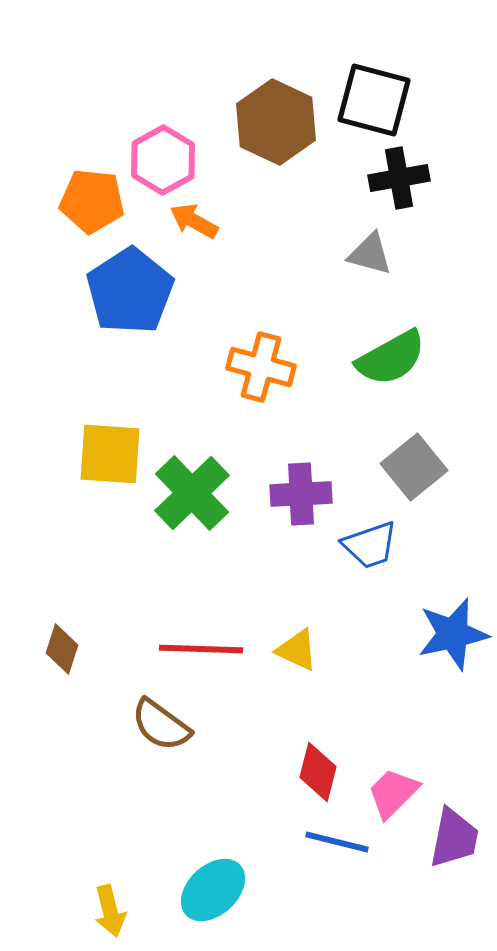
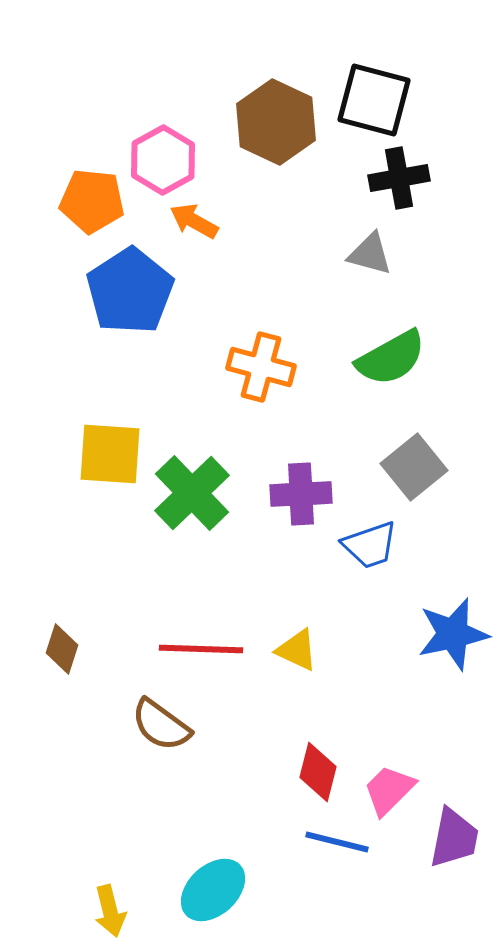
pink trapezoid: moved 4 px left, 3 px up
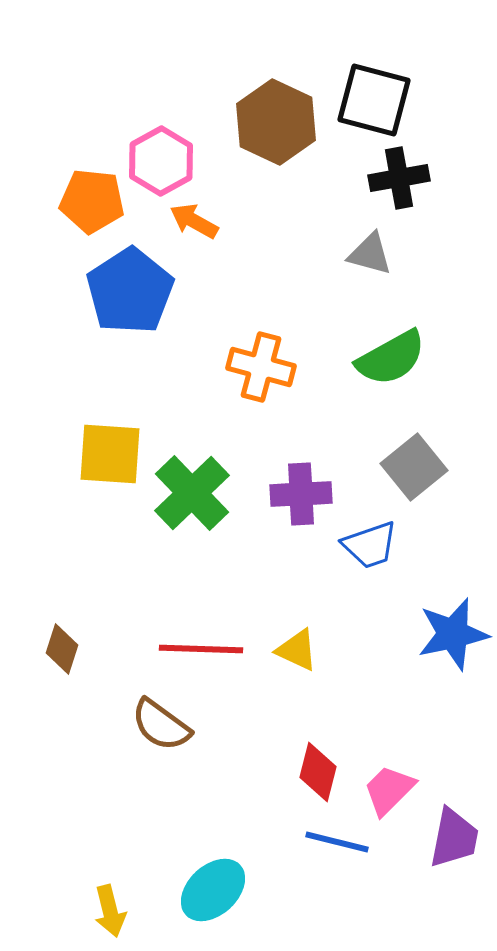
pink hexagon: moved 2 px left, 1 px down
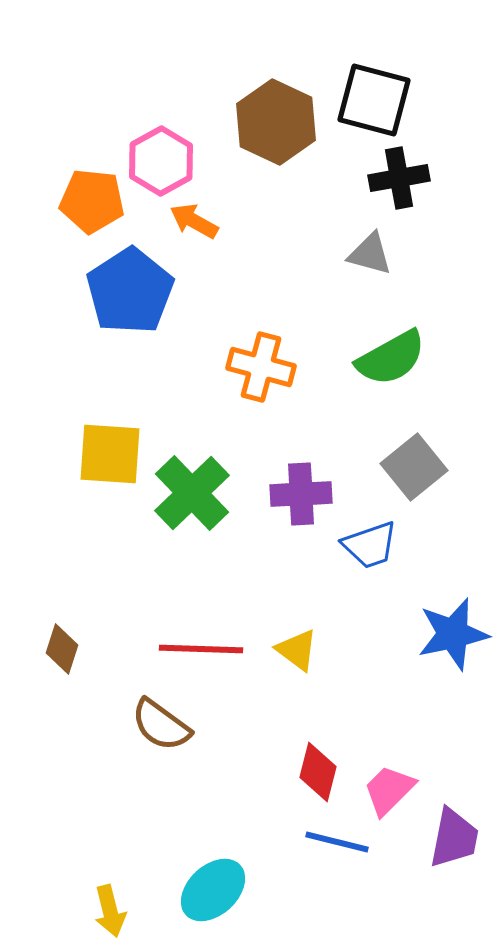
yellow triangle: rotated 12 degrees clockwise
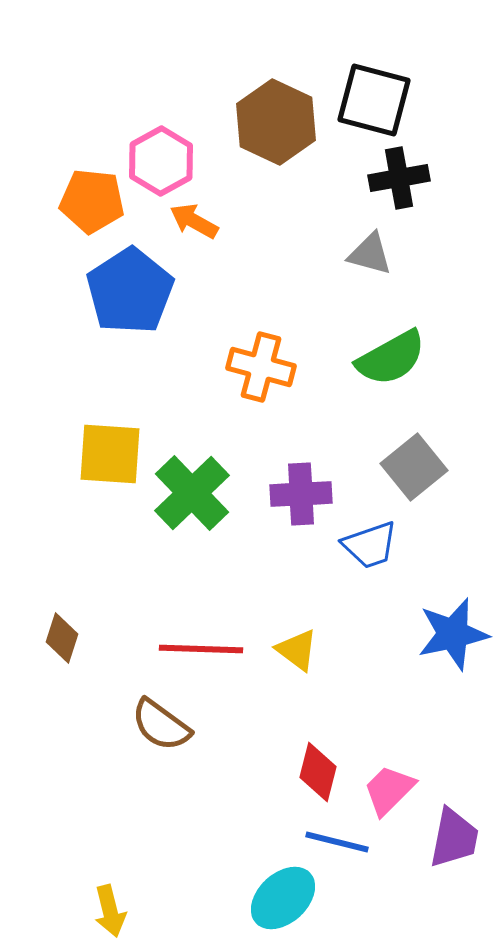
brown diamond: moved 11 px up
cyan ellipse: moved 70 px right, 8 px down
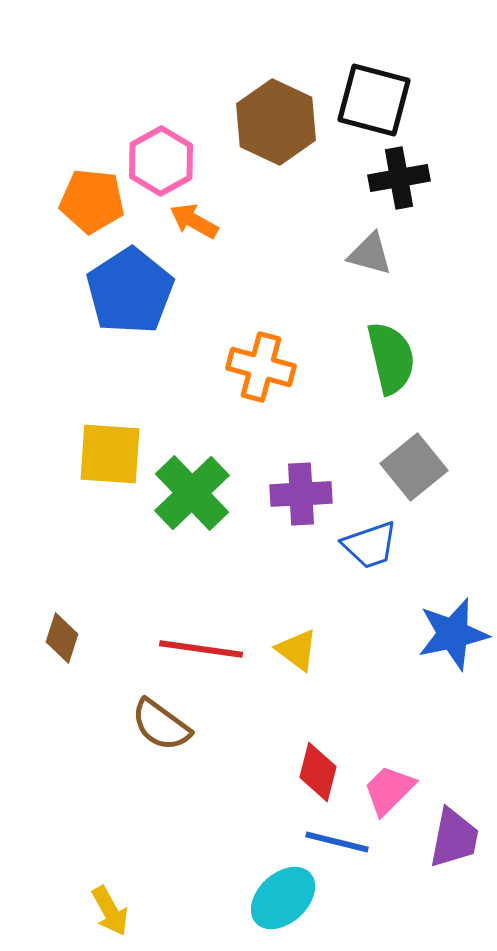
green semicircle: rotated 74 degrees counterclockwise
red line: rotated 6 degrees clockwise
yellow arrow: rotated 15 degrees counterclockwise
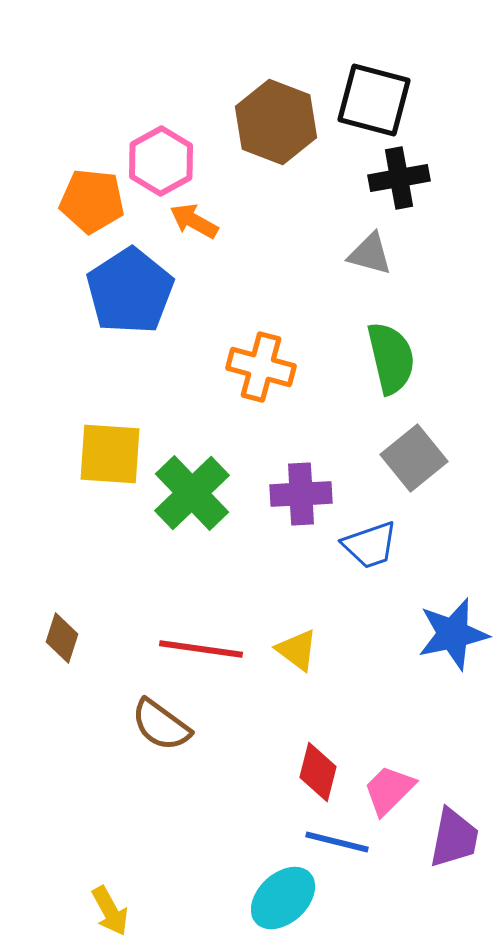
brown hexagon: rotated 4 degrees counterclockwise
gray square: moved 9 px up
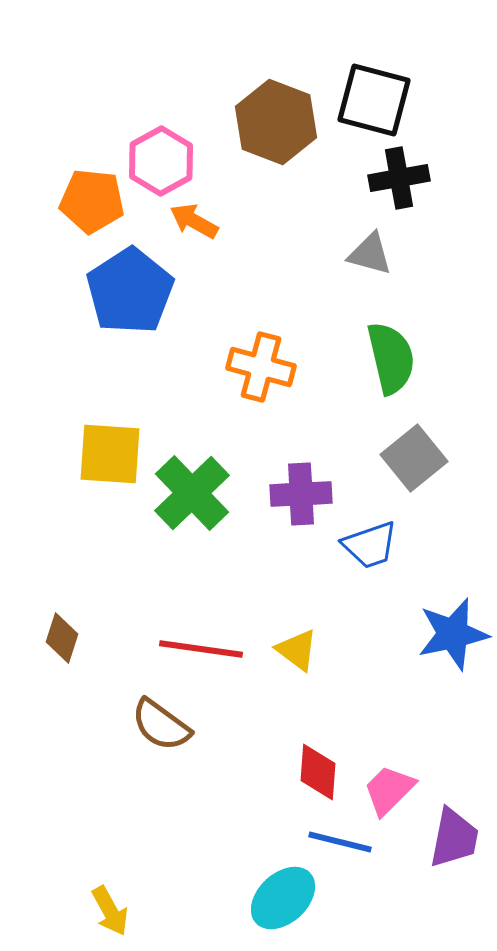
red diamond: rotated 10 degrees counterclockwise
blue line: moved 3 px right
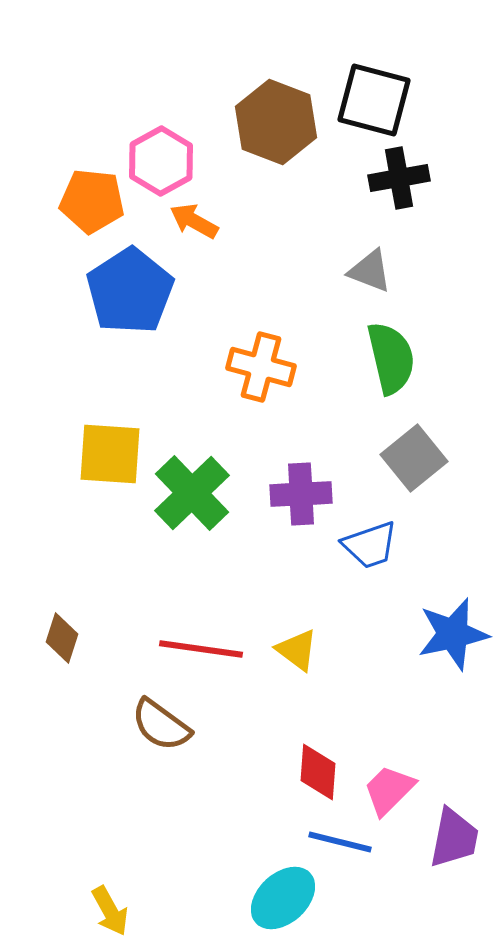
gray triangle: moved 17 px down; rotated 6 degrees clockwise
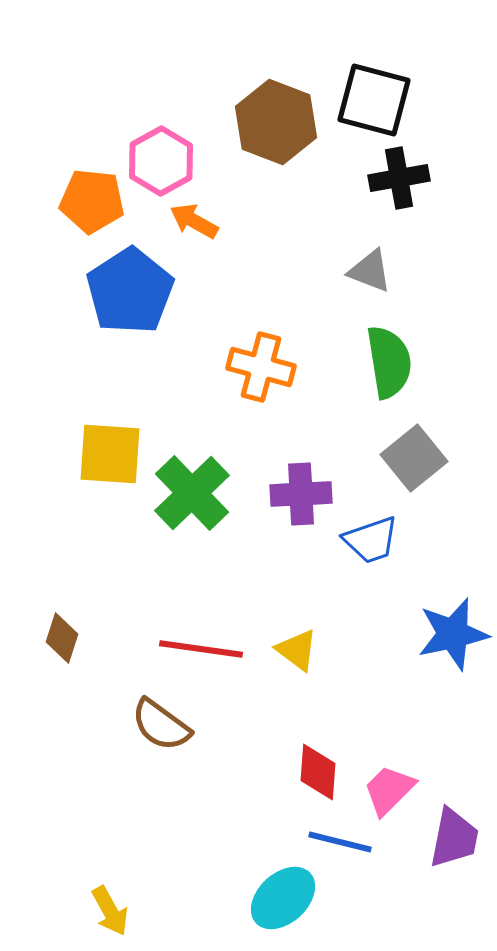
green semicircle: moved 2 px left, 4 px down; rotated 4 degrees clockwise
blue trapezoid: moved 1 px right, 5 px up
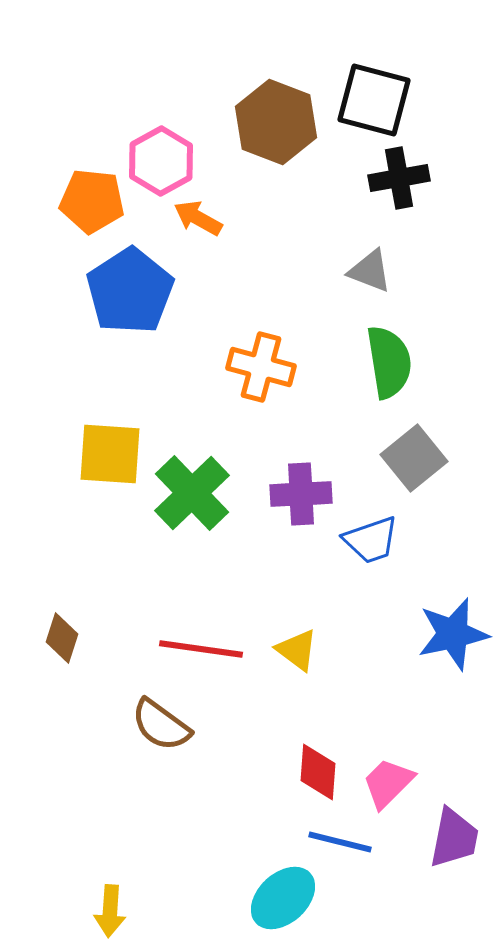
orange arrow: moved 4 px right, 3 px up
pink trapezoid: moved 1 px left, 7 px up
yellow arrow: rotated 33 degrees clockwise
